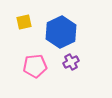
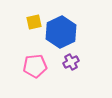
yellow square: moved 10 px right
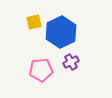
pink pentagon: moved 6 px right, 4 px down
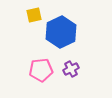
yellow square: moved 7 px up
purple cross: moved 7 px down
